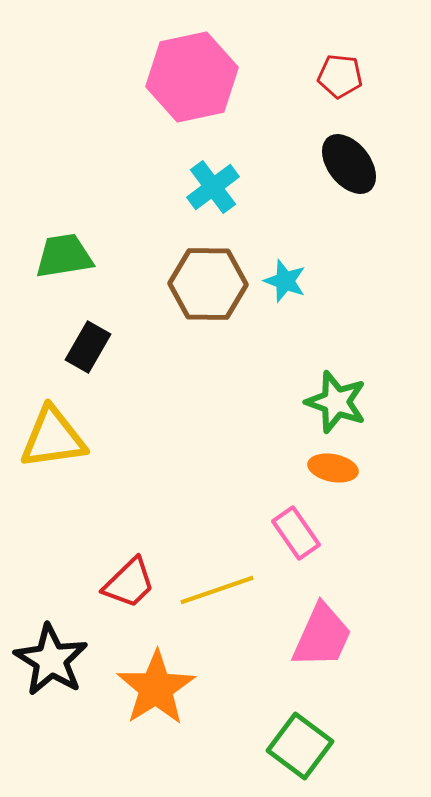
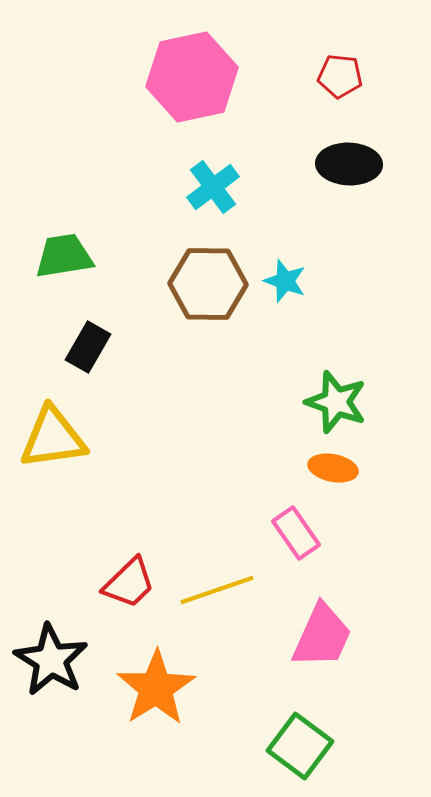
black ellipse: rotated 50 degrees counterclockwise
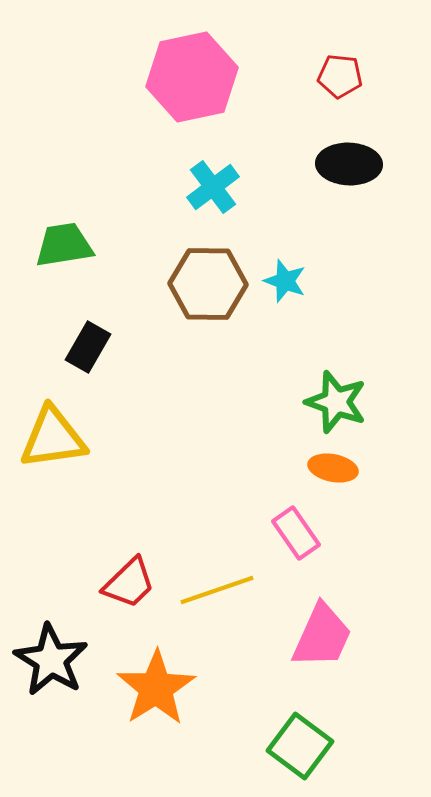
green trapezoid: moved 11 px up
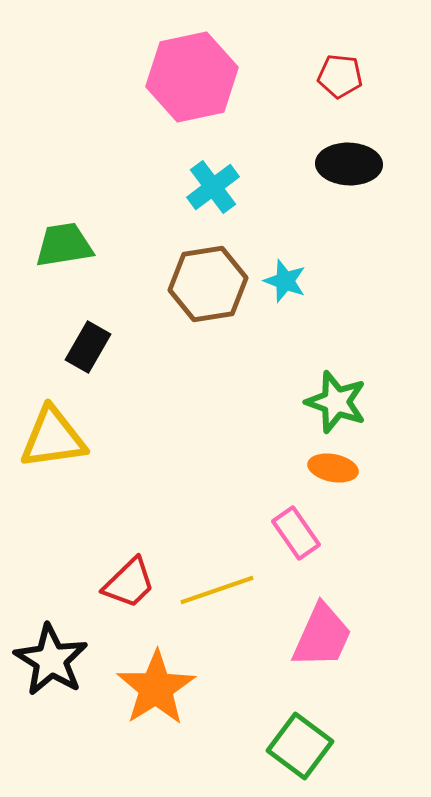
brown hexagon: rotated 10 degrees counterclockwise
